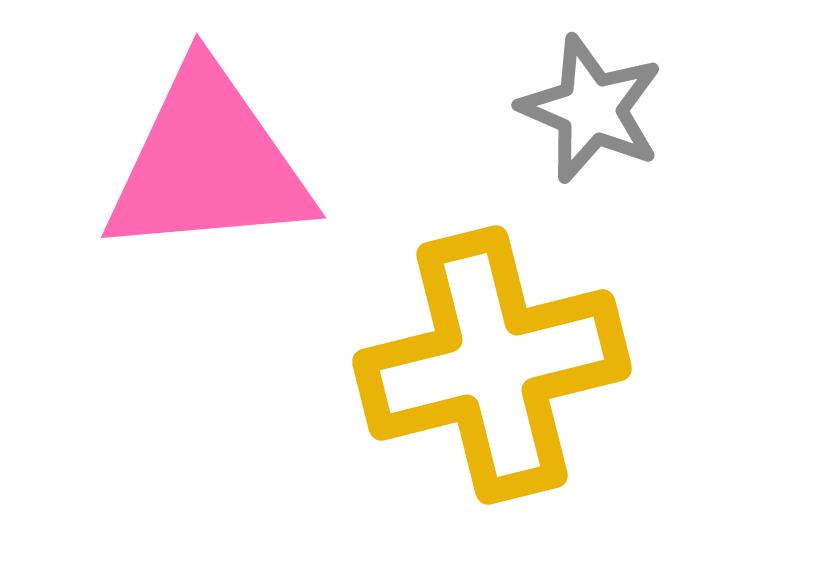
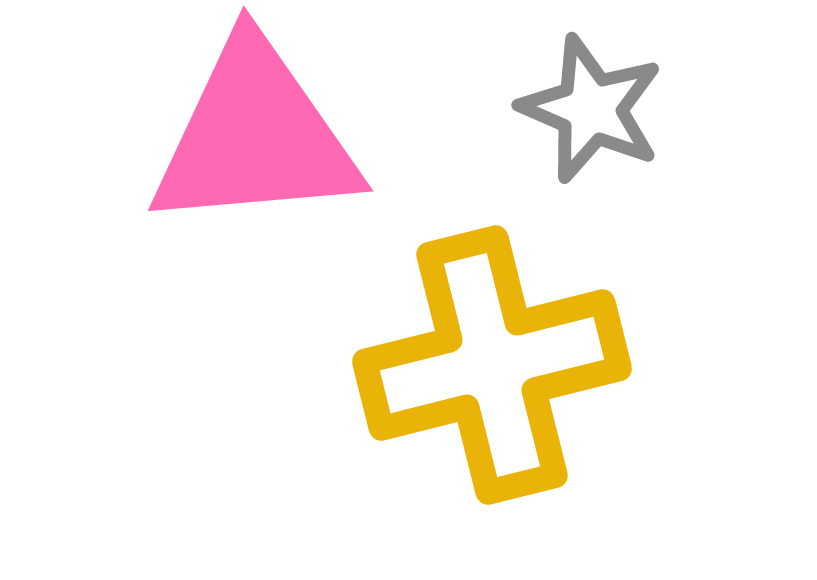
pink triangle: moved 47 px right, 27 px up
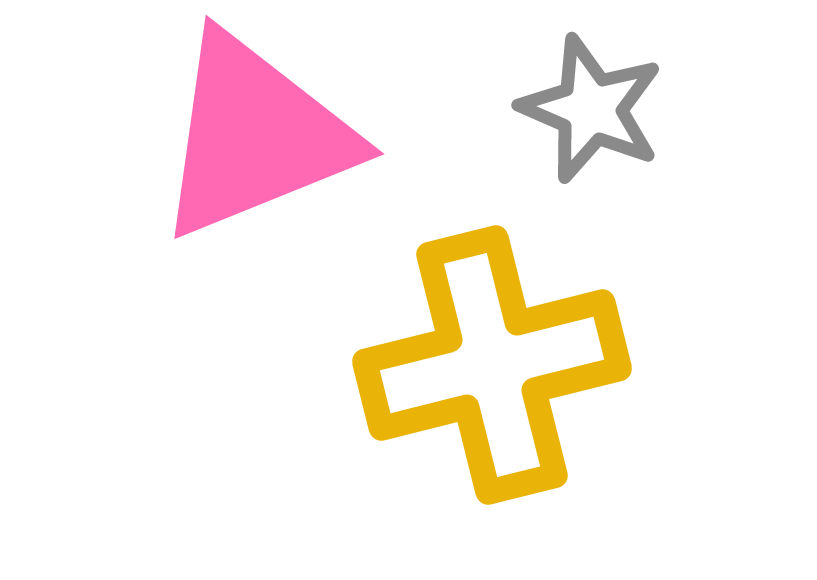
pink triangle: rotated 17 degrees counterclockwise
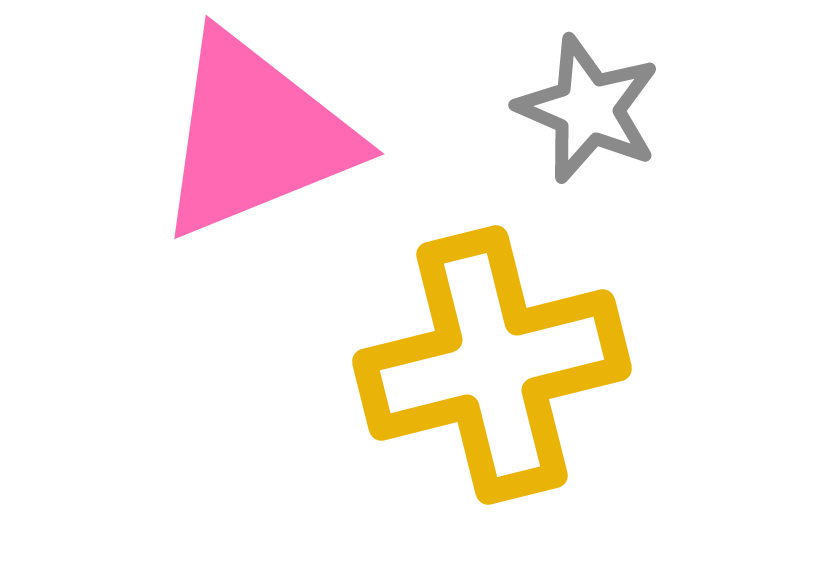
gray star: moved 3 px left
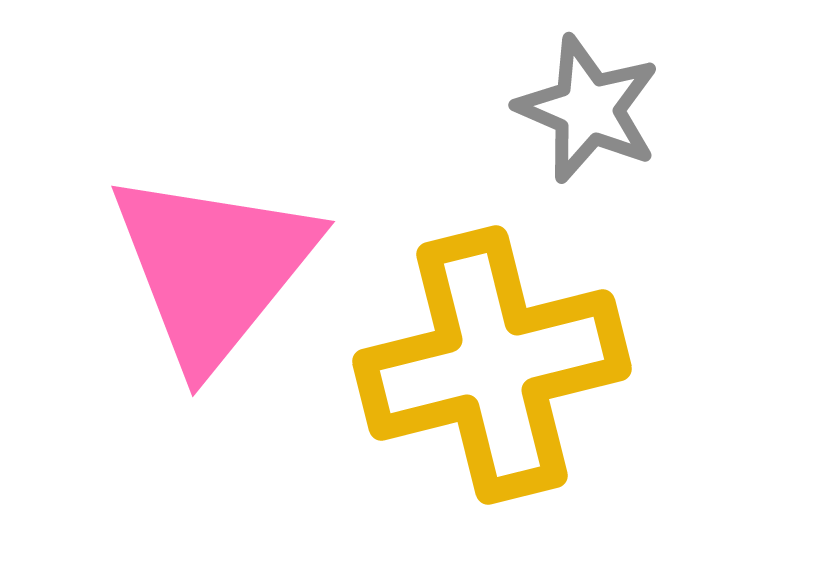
pink triangle: moved 42 px left, 132 px down; rotated 29 degrees counterclockwise
